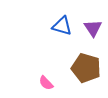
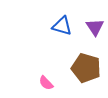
purple triangle: moved 2 px right, 1 px up
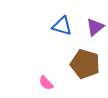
purple triangle: rotated 24 degrees clockwise
brown pentagon: moved 1 px left, 4 px up
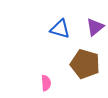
blue triangle: moved 2 px left, 3 px down
pink semicircle: rotated 140 degrees counterclockwise
